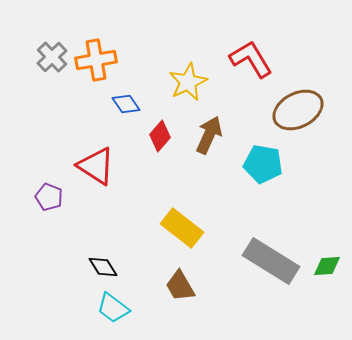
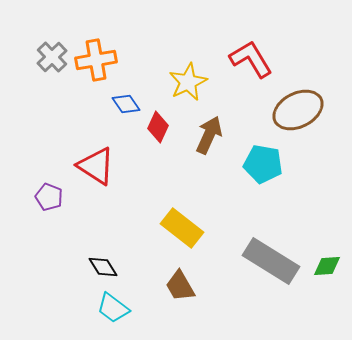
red diamond: moved 2 px left, 9 px up; rotated 16 degrees counterclockwise
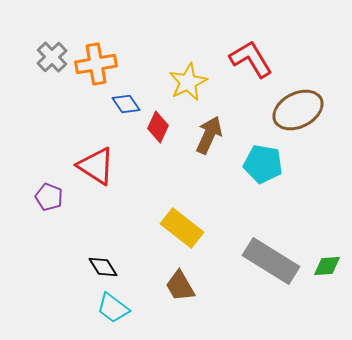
orange cross: moved 4 px down
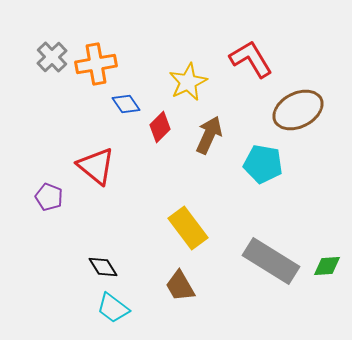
red diamond: moved 2 px right; rotated 20 degrees clockwise
red triangle: rotated 6 degrees clockwise
yellow rectangle: moved 6 px right; rotated 15 degrees clockwise
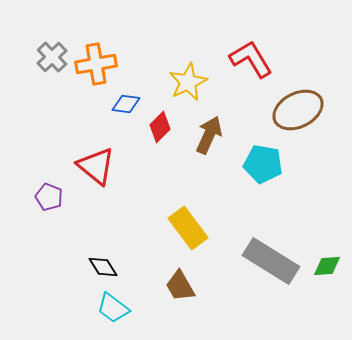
blue diamond: rotated 48 degrees counterclockwise
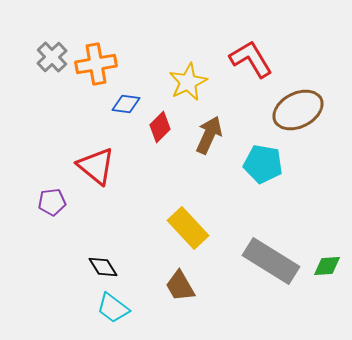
purple pentagon: moved 3 px right, 5 px down; rotated 28 degrees counterclockwise
yellow rectangle: rotated 6 degrees counterclockwise
